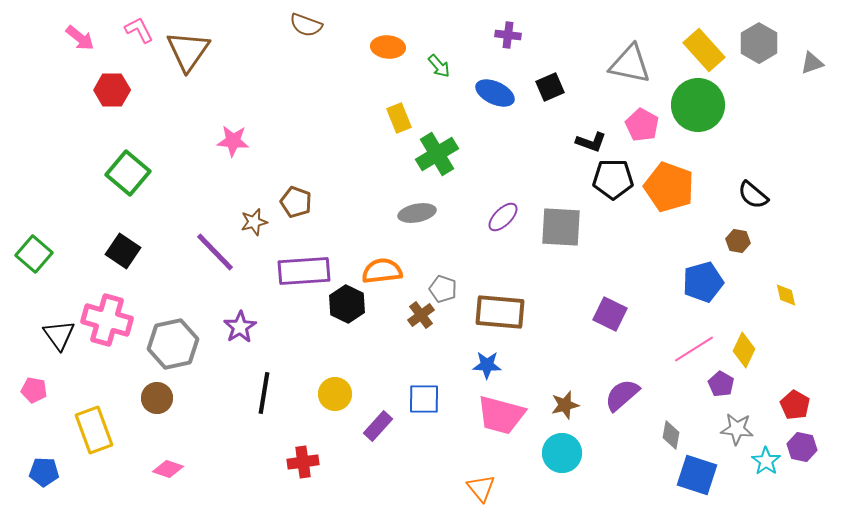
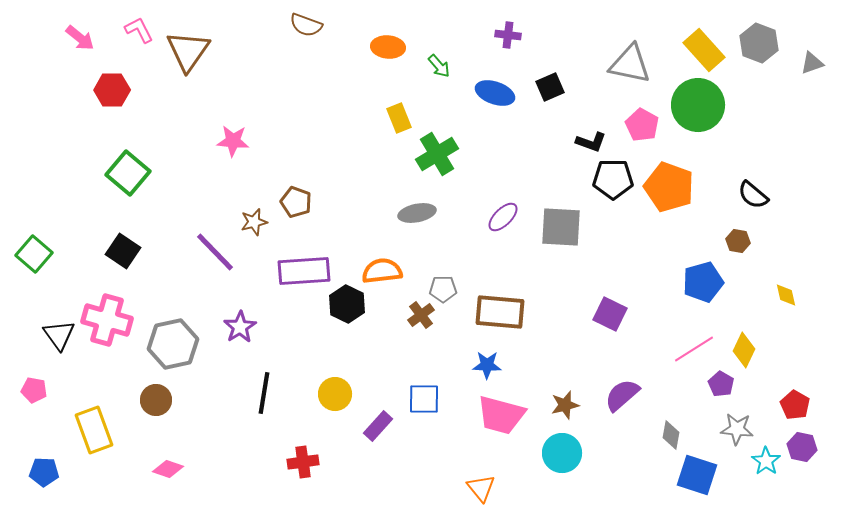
gray hexagon at (759, 43): rotated 9 degrees counterclockwise
blue ellipse at (495, 93): rotated 6 degrees counterclockwise
gray pentagon at (443, 289): rotated 20 degrees counterclockwise
brown circle at (157, 398): moved 1 px left, 2 px down
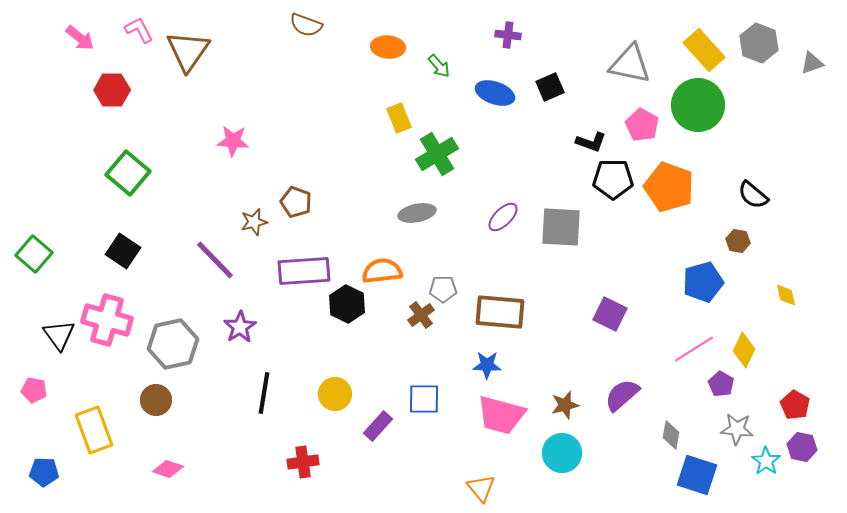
purple line at (215, 252): moved 8 px down
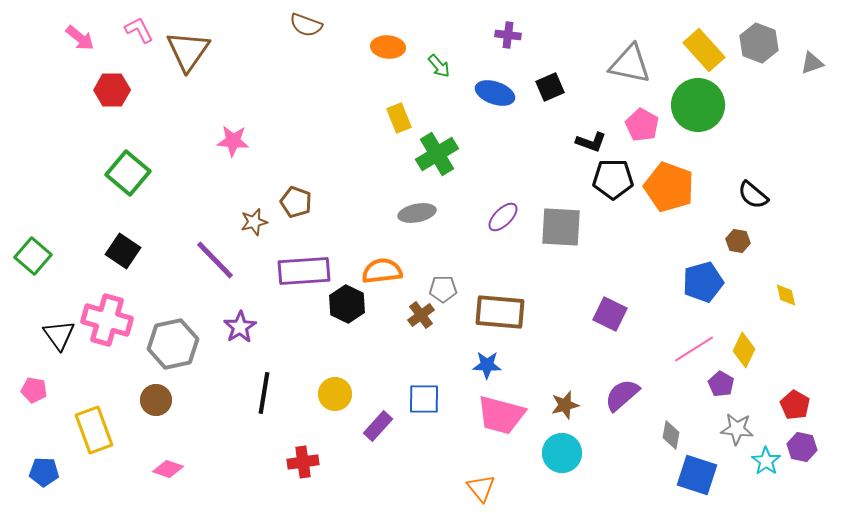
green square at (34, 254): moved 1 px left, 2 px down
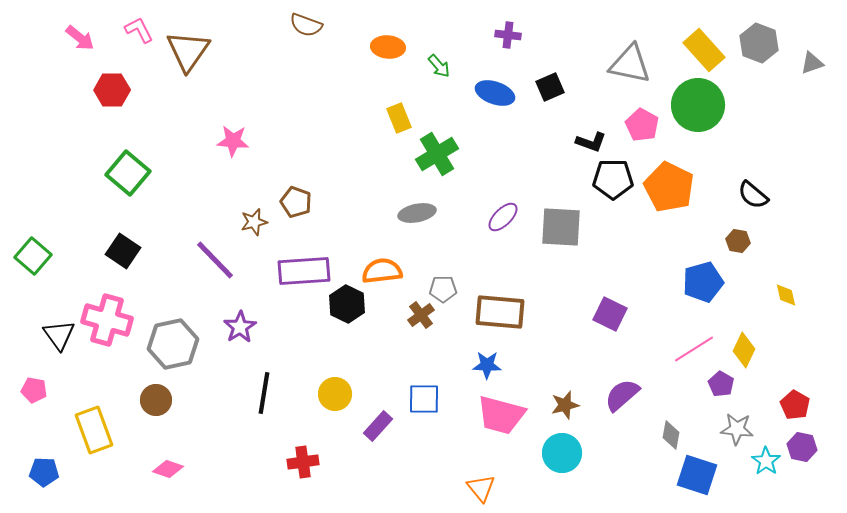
orange pentagon at (669, 187): rotated 6 degrees clockwise
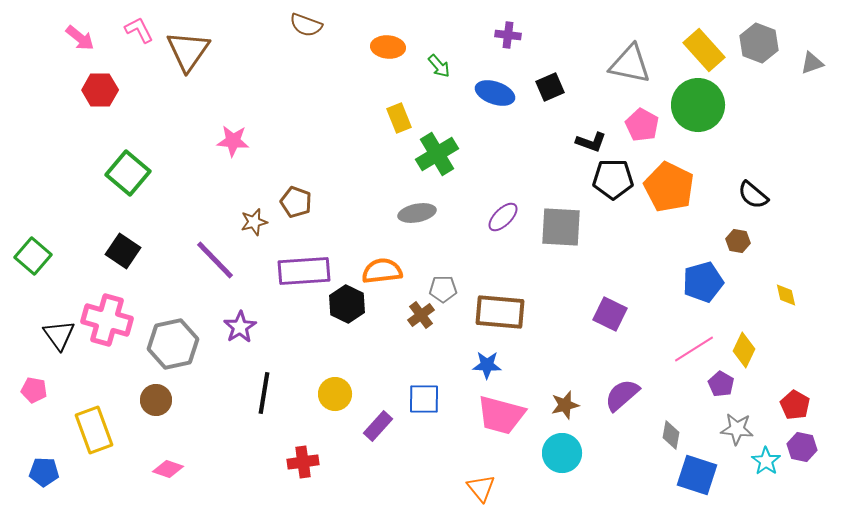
red hexagon at (112, 90): moved 12 px left
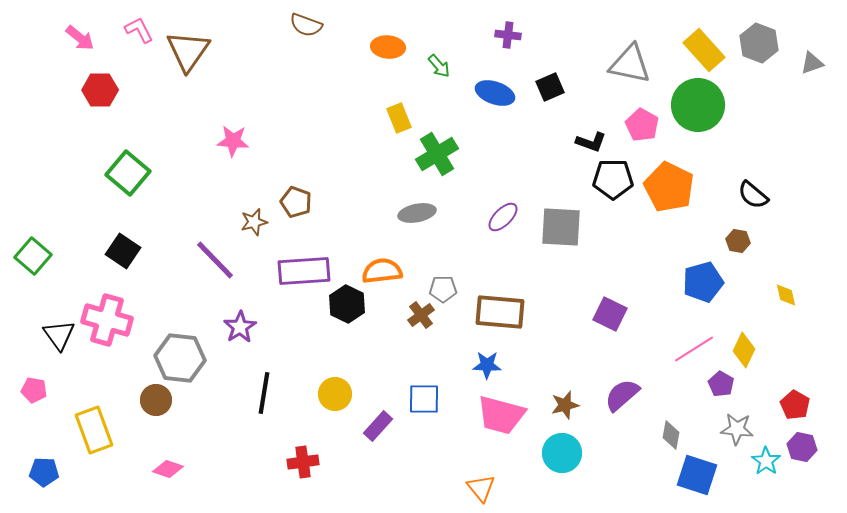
gray hexagon at (173, 344): moved 7 px right, 14 px down; rotated 18 degrees clockwise
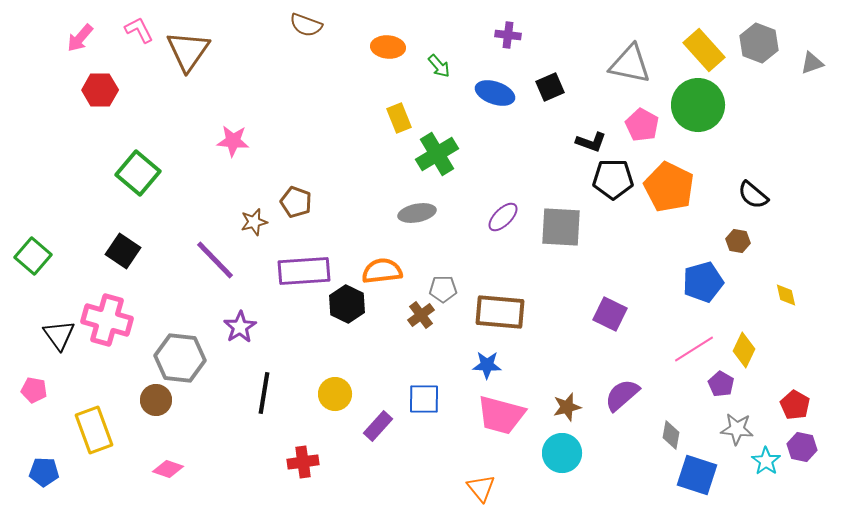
pink arrow at (80, 38): rotated 92 degrees clockwise
green square at (128, 173): moved 10 px right
brown star at (565, 405): moved 2 px right, 2 px down
